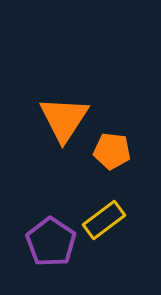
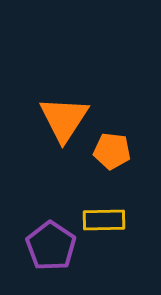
yellow rectangle: rotated 36 degrees clockwise
purple pentagon: moved 4 px down
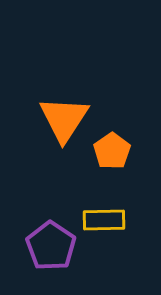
orange pentagon: rotated 30 degrees clockwise
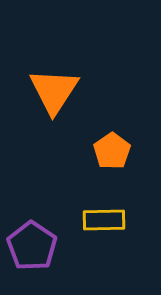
orange triangle: moved 10 px left, 28 px up
purple pentagon: moved 19 px left
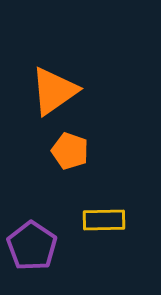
orange triangle: rotated 22 degrees clockwise
orange pentagon: moved 42 px left; rotated 18 degrees counterclockwise
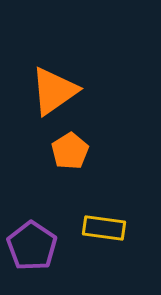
orange pentagon: rotated 21 degrees clockwise
yellow rectangle: moved 8 px down; rotated 9 degrees clockwise
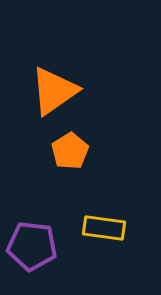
purple pentagon: rotated 27 degrees counterclockwise
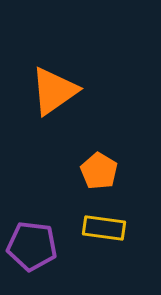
orange pentagon: moved 29 px right, 20 px down; rotated 9 degrees counterclockwise
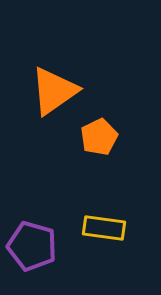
orange pentagon: moved 34 px up; rotated 15 degrees clockwise
purple pentagon: rotated 9 degrees clockwise
